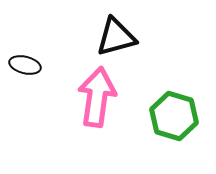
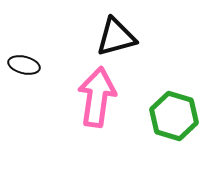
black ellipse: moved 1 px left
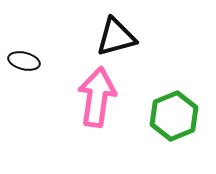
black ellipse: moved 4 px up
green hexagon: rotated 21 degrees clockwise
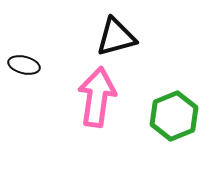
black ellipse: moved 4 px down
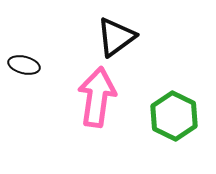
black triangle: rotated 21 degrees counterclockwise
green hexagon: rotated 12 degrees counterclockwise
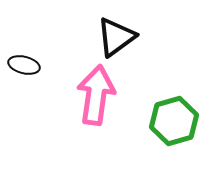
pink arrow: moved 1 px left, 2 px up
green hexagon: moved 5 px down; rotated 18 degrees clockwise
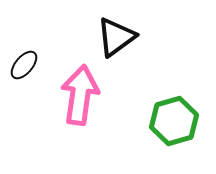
black ellipse: rotated 64 degrees counterclockwise
pink arrow: moved 16 px left
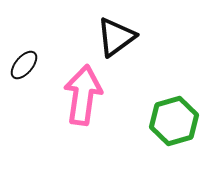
pink arrow: moved 3 px right
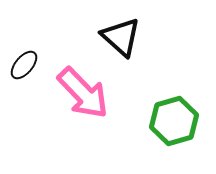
black triangle: moved 5 px right; rotated 42 degrees counterclockwise
pink arrow: moved 2 px up; rotated 128 degrees clockwise
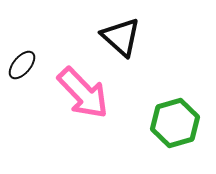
black ellipse: moved 2 px left
green hexagon: moved 1 px right, 2 px down
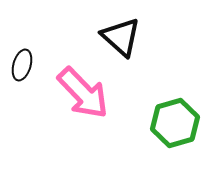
black ellipse: rotated 24 degrees counterclockwise
